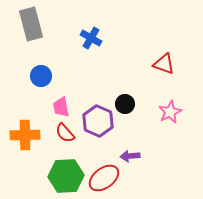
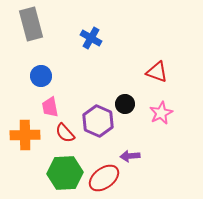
red triangle: moved 7 px left, 8 px down
pink trapezoid: moved 11 px left
pink star: moved 9 px left, 1 px down
green hexagon: moved 1 px left, 3 px up
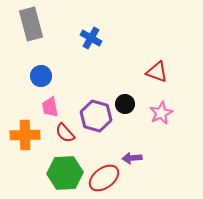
purple hexagon: moved 2 px left, 5 px up; rotated 8 degrees counterclockwise
purple arrow: moved 2 px right, 2 px down
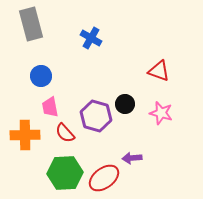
red triangle: moved 2 px right, 1 px up
pink star: rotated 30 degrees counterclockwise
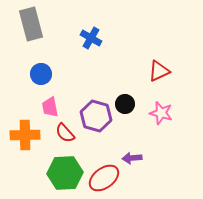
red triangle: rotated 45 degrees counterclockwise
blue circle: moved 2 px up
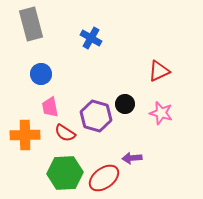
red semicircle: rotated 15 degrees counterclockwise
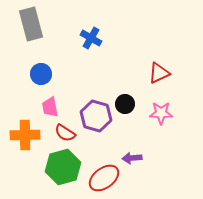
red triangle: moved 2 px down
pink star: rotated 15 degrees counterclockwise
green hexagon: moved 2 px left, 6 px up; rotated 12 degrees counterclockwise
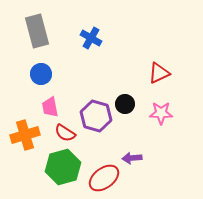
gray rectangle: moved 6 px right, 7 px down
orange cross: rotated 16 degrees counterclockwise
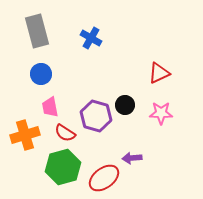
black circle: moved 1 px down
